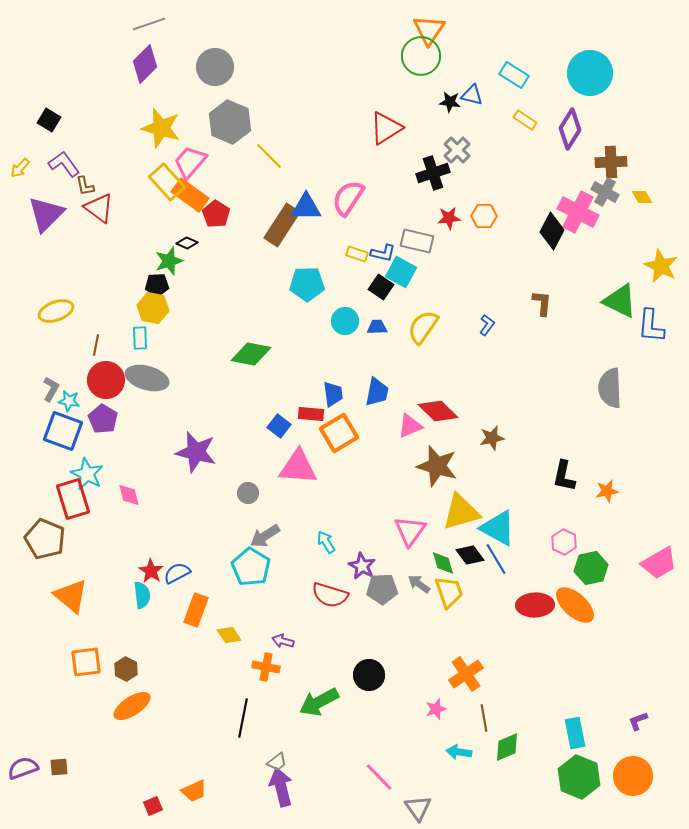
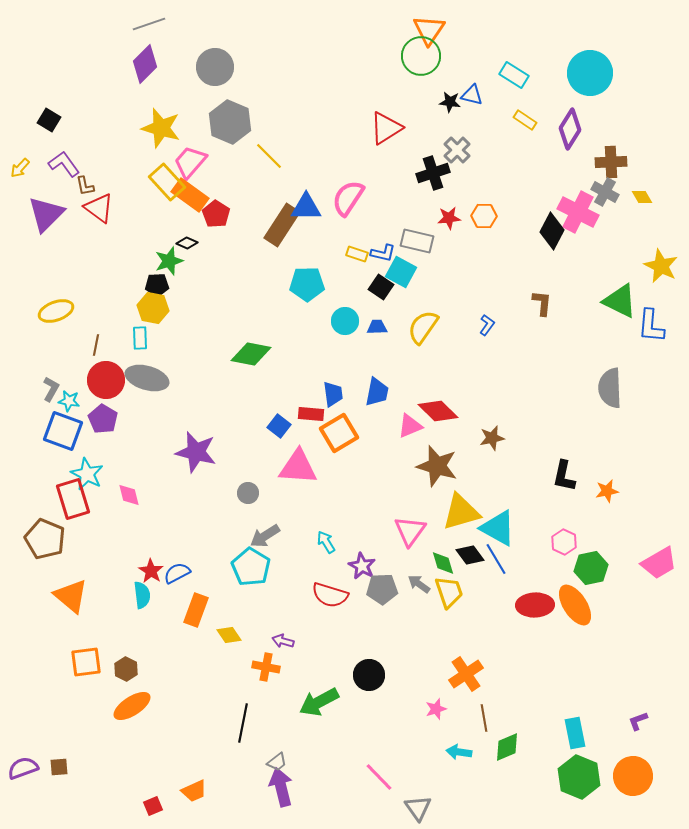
orange ellipse at (575, 605): rotated 15 degrees clockwise
black line at (243, 718): moved 5 px down
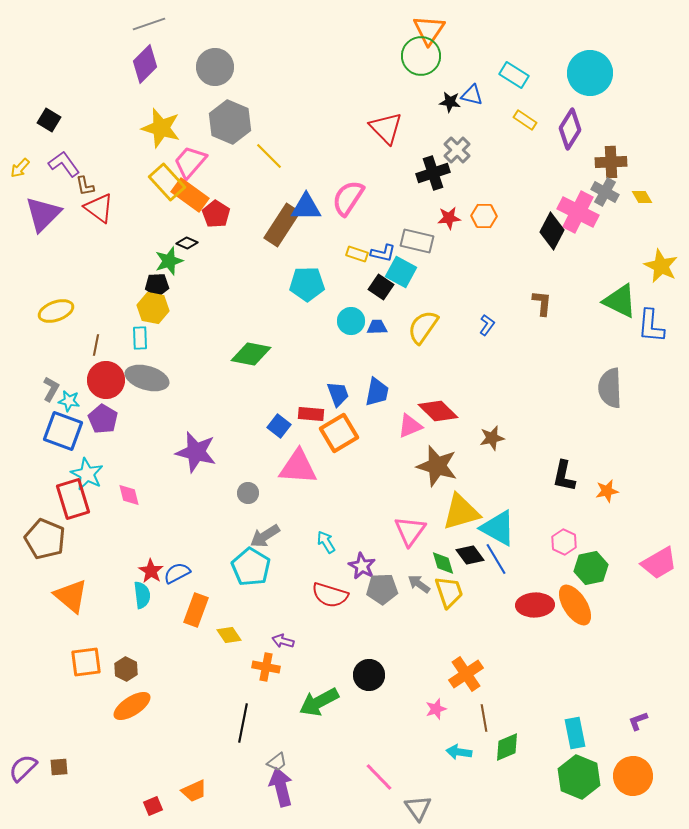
red triangle at (386, 128): rotated 42 degrees counterclockwise
purple triangle at (46, 214): moved 3 px left
cyan circle at (345, 321): moved 6 px right
blue trapezoid at (333, 394): moved 5 px right; rotated 12 degrees counterclockwise
purple semicircle at (23, 768): rotated 24 degrees counterclockwise
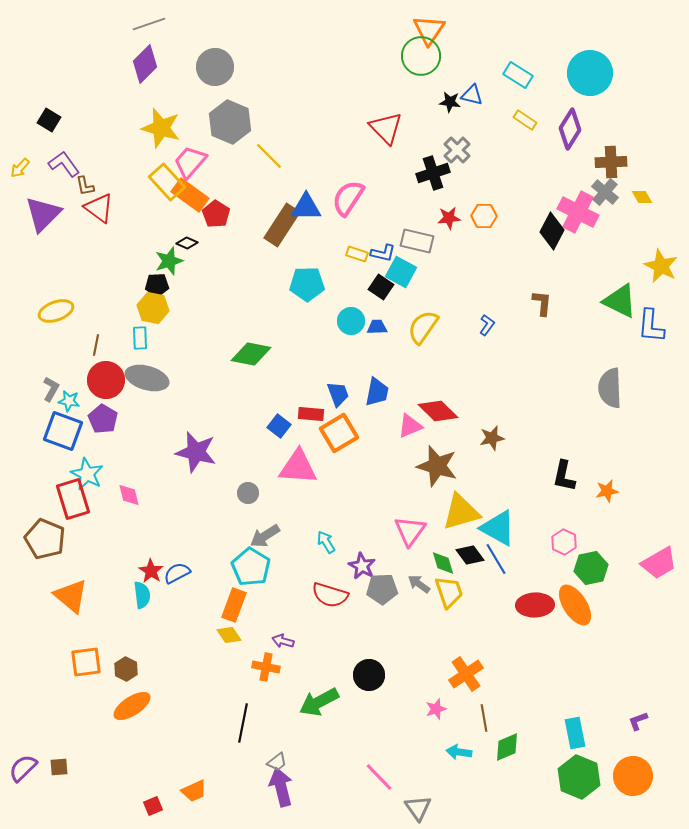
cyan rectangle at (514, 75): moved 4 px right
gray cross at (605, 192): rotated 12 degrees clockwise
orange rectangle at (196, 610): moved 38 px right, 5 px up
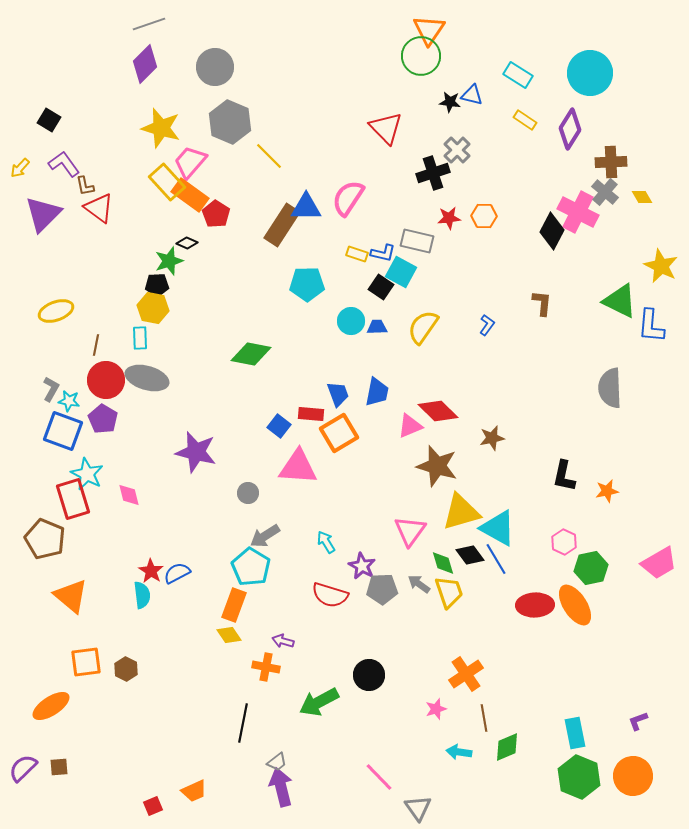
orange ellipse at (132, 706): moved 81 px left
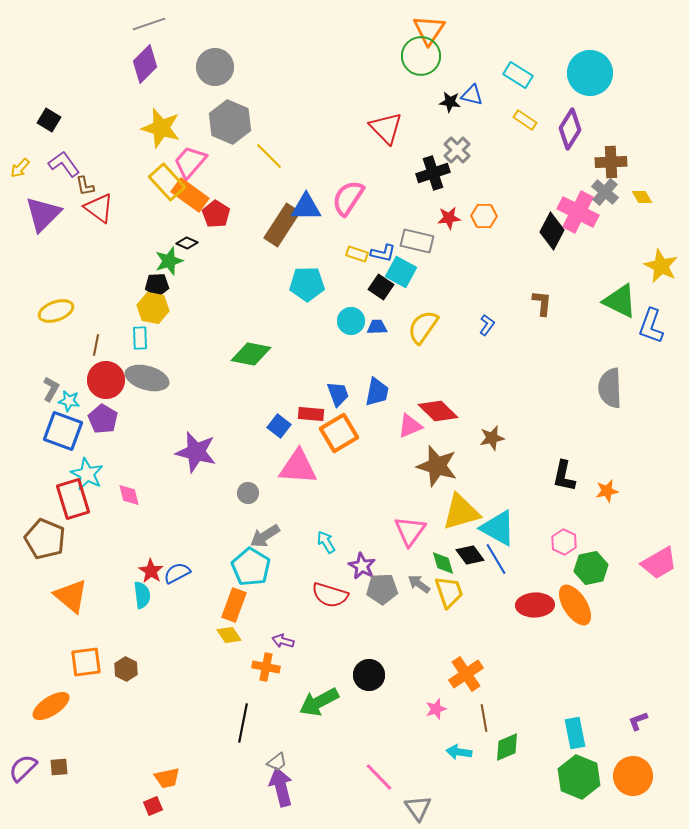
blue L-shape at (651, 326): rotated 15 degrees clockwise
orange trapezoid at (194, 791): moved 27 px left, 13 px up; rotated 12 degrees clockwise
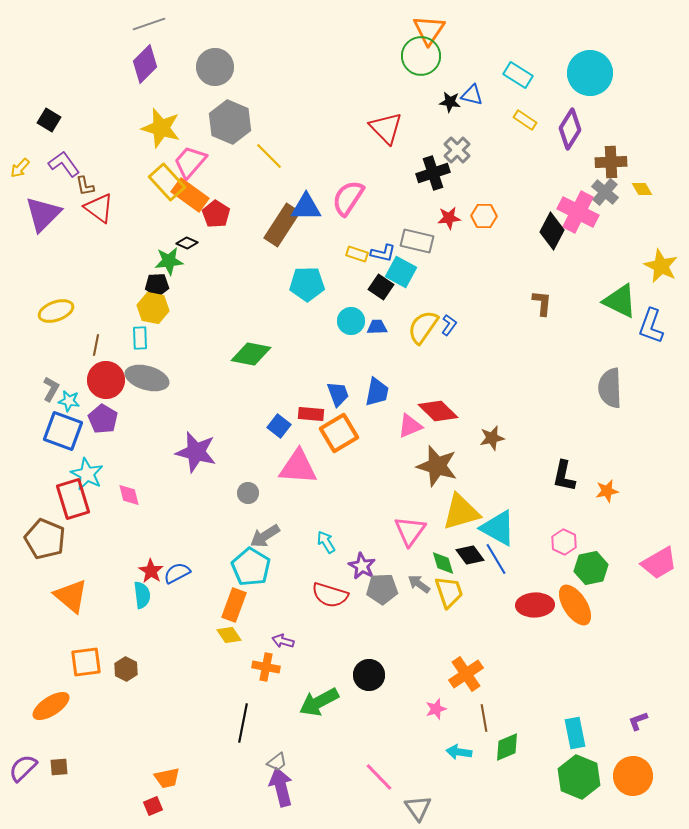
yellow diamond at (642, 197): moved 8 px up
green star at (169, 261): rotated 12 degrees clockwise
blue L-shape at (487, 325): moved 38 px left
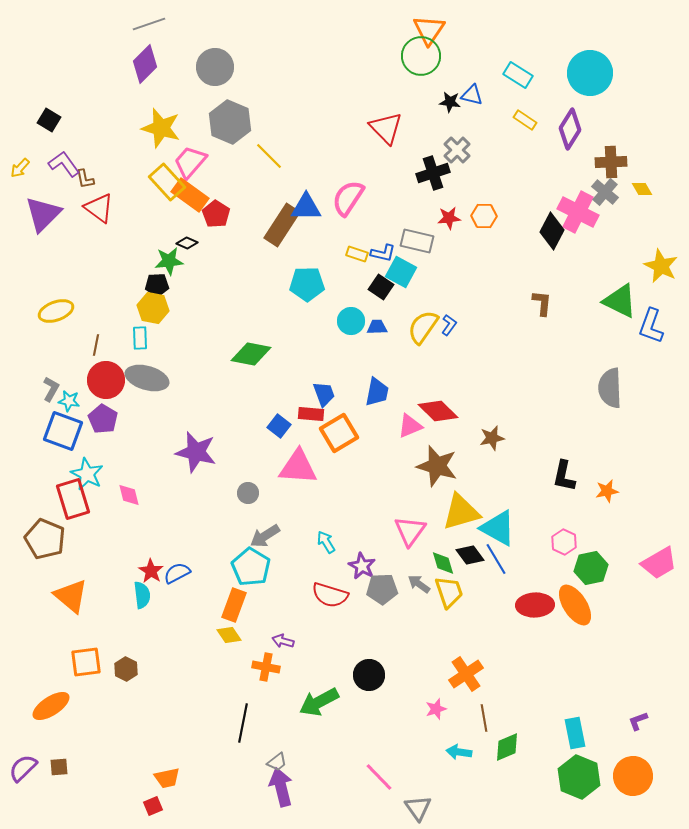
brown L-shape at (85, 186): moved 7 px up
blue trapezoid at (338, 394): moved 14 px left
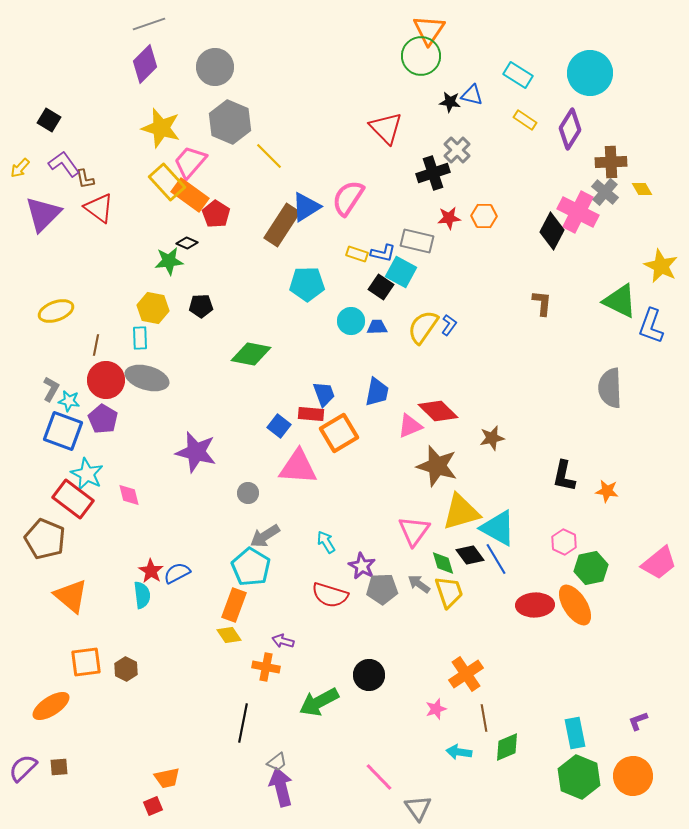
blue triangle at (306, 207): rotated 32 degrees counterclockwise
black pentagon at (157, 285): moved 44 px right, 21 px down
orange star at (607, 491): rotated 20 degrees clockwise
red rectangle at (73, 499): rotated 36 degrees counterclockwise
pink triangle at (410, 531): moved 4 px right
pink trapezoid at (659, 563): rotated 9 degrees counterclockwise
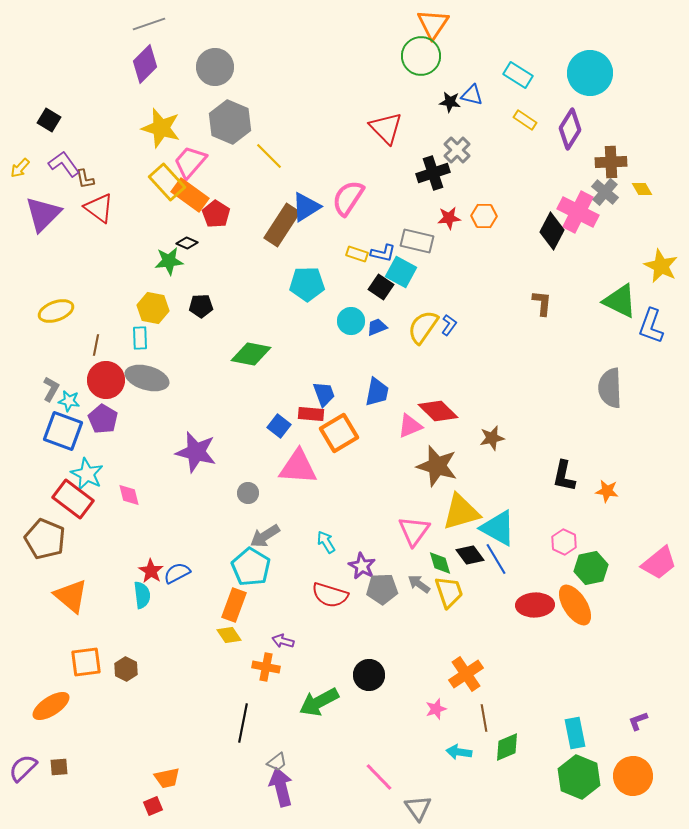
orange triangle at (429, 30): moved 4 px right, 6 px up
blue trapezoid at (377, 327): rotated 20 degrees counterclockwise
green diamond at (443, 563): moved 3 px left
